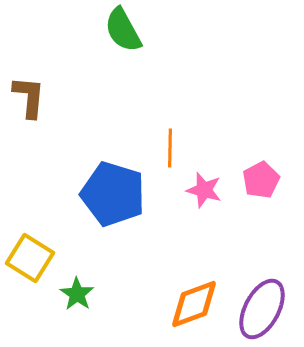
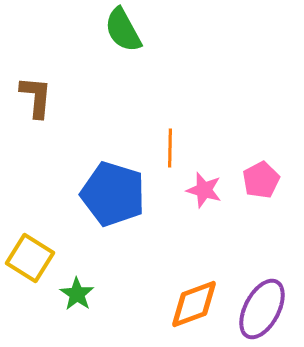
brown L-shape: moved 7 px right
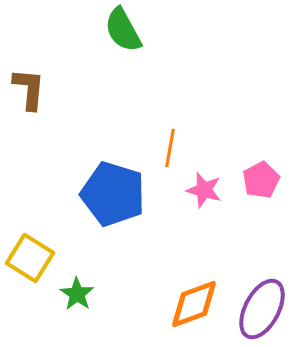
brown L-shape: moved 7 px left, 8 px up
orange line: rotated 9 degrees clockwise
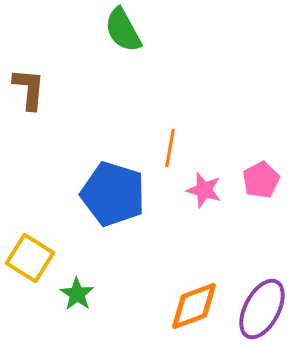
orange diamond: moved 2 px down
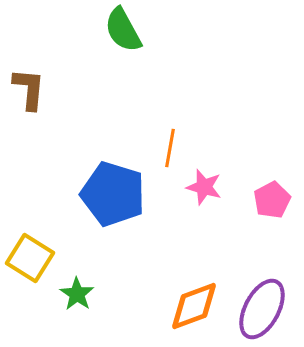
pink pentagon: moved 11 px right, 20 px down
pink star: moved 3 px up
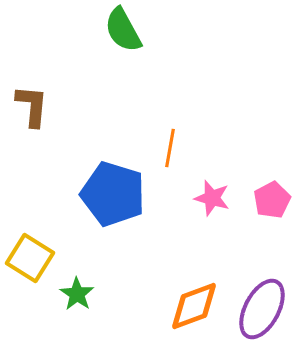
brown L-shape: moved 3 px right, 17 px down
pink star: moved 8 px right, 11 px down
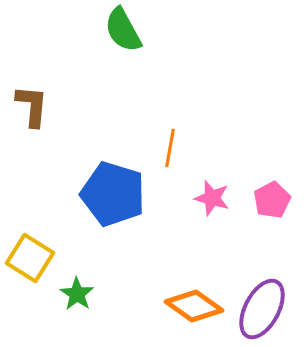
orange diamond: rotated 56 degrees clockwise
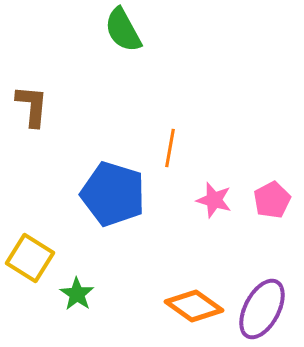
pink star: moved 2 px right, 2 px down
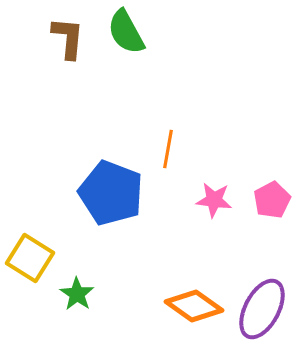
green semicircle: moved 3 px right, 2 px down
brown L-shape: moved 36 px right, 68 px up
orange line: moved 2 px left, 1 px down
blue pentagon: moved 2 px left, 1 px up; rotated 4 degrees clockwise
pink star: rotated 9 degrees counterclockwise
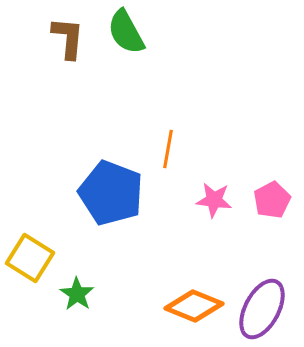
orange diamond: rotated 14 degrees counterclockwise
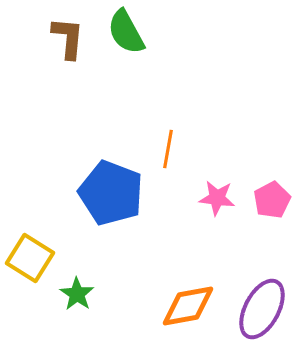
pink star: moved 3 px right, 2 px up
orange diamond: moved 6 px left; rotated 32 degrees counterclockwise
